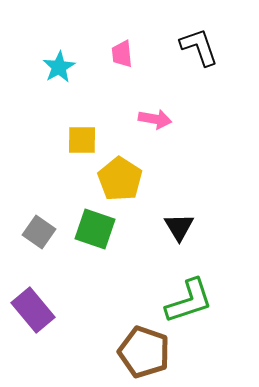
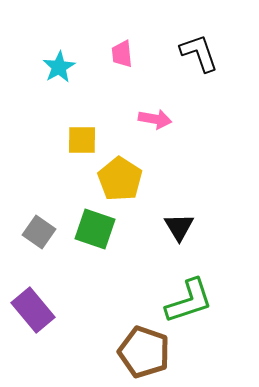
black L-shape: moved 6 px down
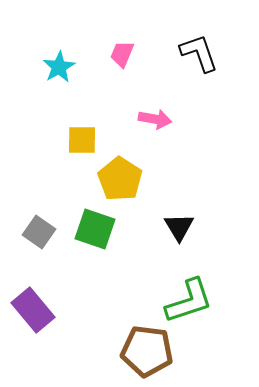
pink trapezoid: rotated 28 degrees clockwise
brown pentagon: moved 3 px right, 1 px up; rotated 12 degrees counterclockwise
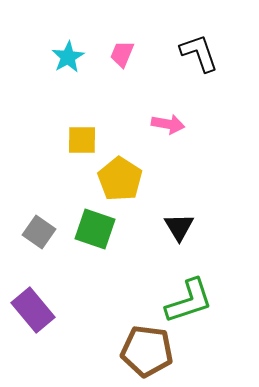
cyan star: moved 9 px right, 10 px up
pink arrow: moved 13 px right, 5 px down
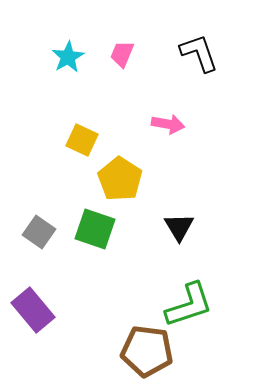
yellow square: rotated 24 degrees clockwise
green L-shape: moved 4 px down
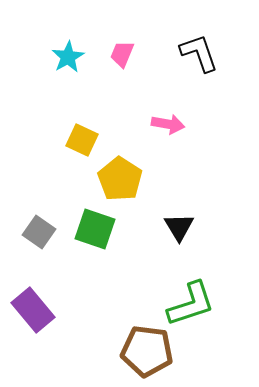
green L-shape: moved 2 px right, 1 px up
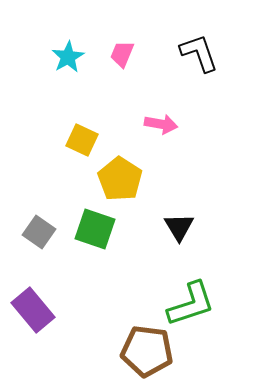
pink arrow: moved 7 px left
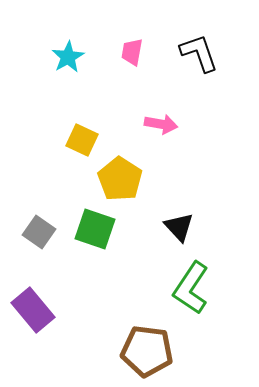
pink trapezoid: moved 10 px right, 2 px up; rotated 12 degrees counterclockwise
black triangle: rotated 12 degrees counterclockwise
green L-shape: moved 16 px up; rotated 142 degrees clockwise
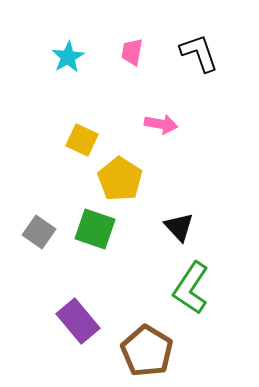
purple rectangle: moved 45 px right, 11 px down
brown pentagon: rotated 24 degrees clockwise
